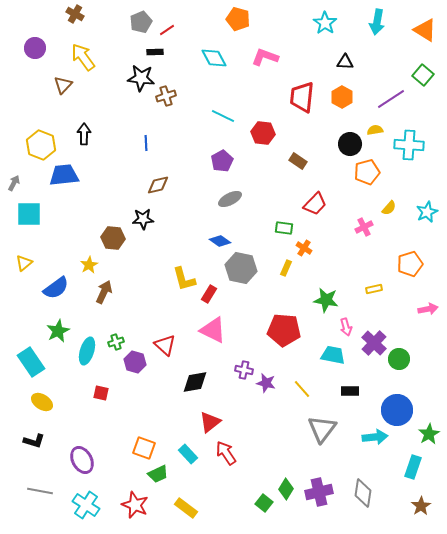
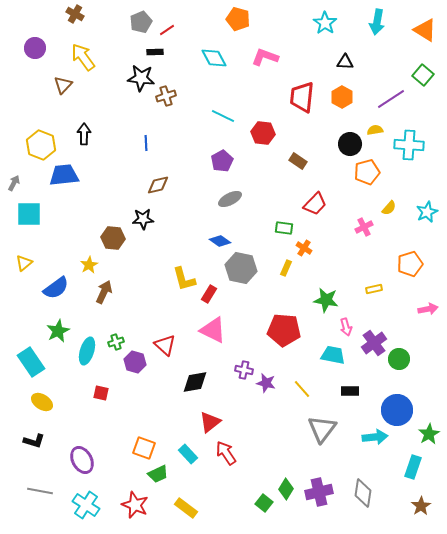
purple cross at (374, 343): rotated 10 degrees clockwise
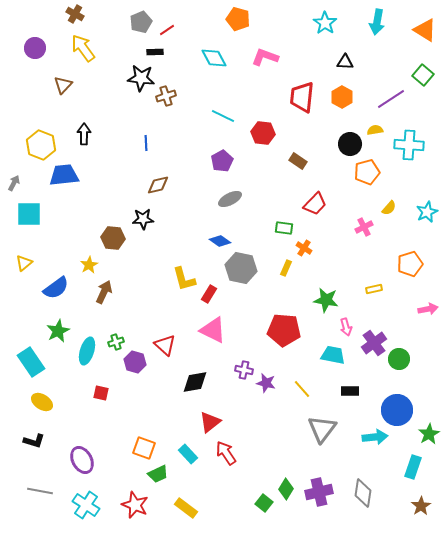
yellow arrow at (83, 57): moved 9 px up
